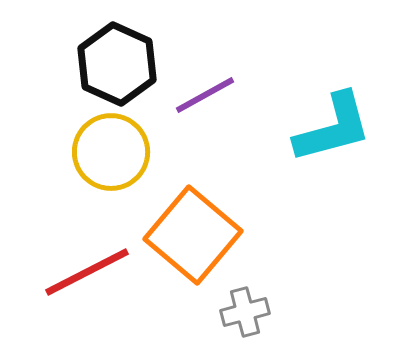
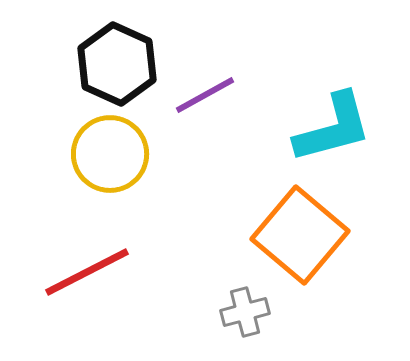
yellow circle: moved 1 px left, 2 px down
orange square: moved 107 px right
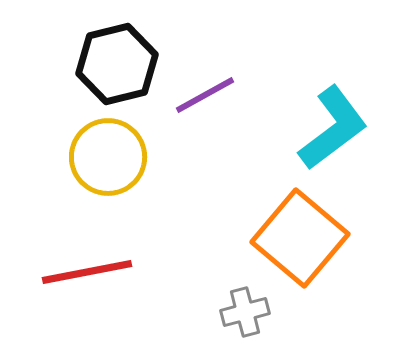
black hexagon: rotated 22 degrees clockwise
cyan L-shape: rotated 22 degrees counterclockwise
yellow circle: moved 2 px left, 3 px down
orange square: moved 3 px down
red line: rotated 16 degrees clockwise
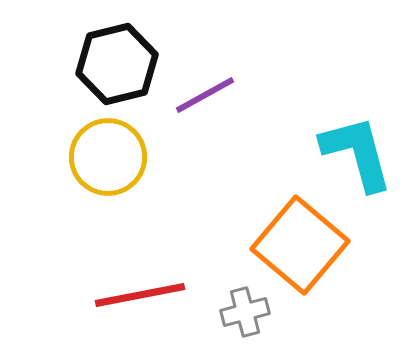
cyan L-shape: moved 24 px right, 25 px down; rotated 68 degrees counterclockwise
orange square: moved 7 px down
red line: moved 53 px right, 23 px down
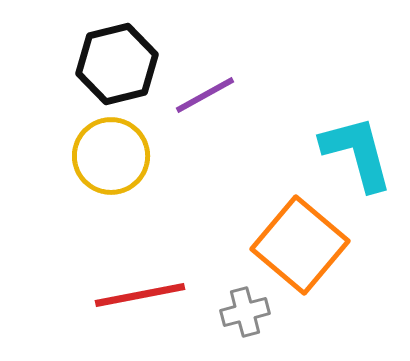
yellow circle: moved 3 px right, 1 px up
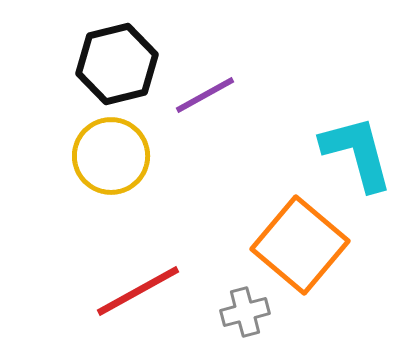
red line: moved 2 px left, 4 px up; rotated 18 degrees counterclockwise
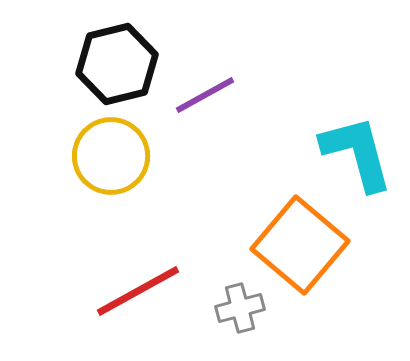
gray cross: moved 5 px left, 4 px up
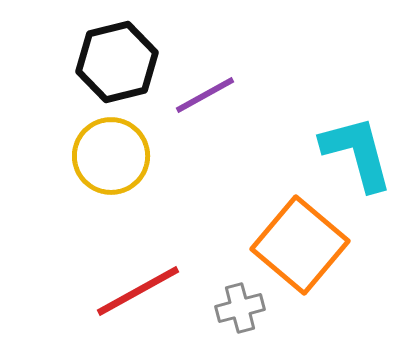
black hexagon: moved 2 px up
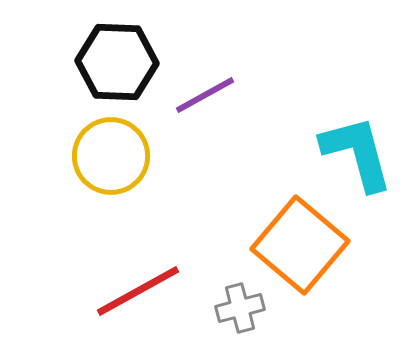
black hexagon: rotated 16 degrees clockwise
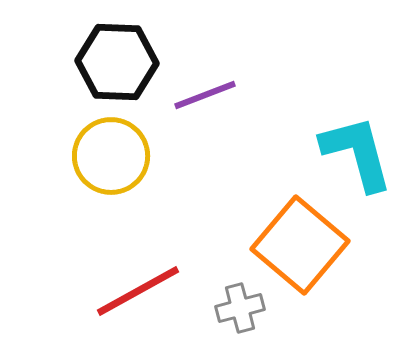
purple line: rotated 8 degrees clockwise
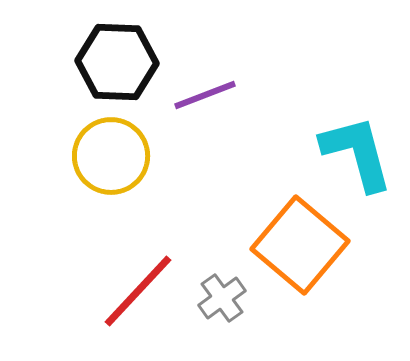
red line: rotated 18 degrees counterclockwise
gray cross: moved 18 px left, 10 px up; rotated 21 degrees counterclockwise
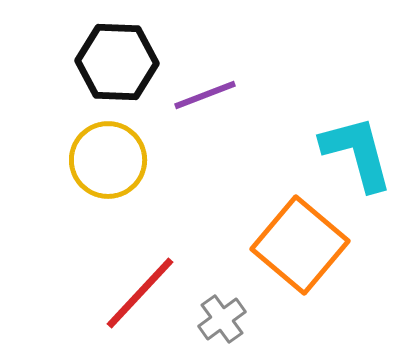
yellow circle: moved 3 px left, 4 px down
red line: moved 2 px right, 2 px down
gray cross: moved 21 px down
